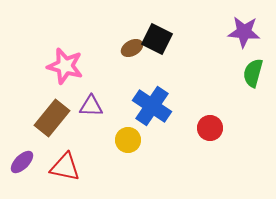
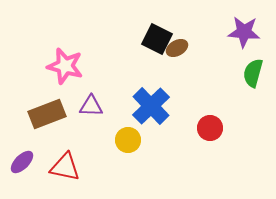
brown ellipse: moved 45 px right
blue cross: moved 1 px left; rotated 12 degrees clockwise
brown rectangle: moved 5 px left, 4 px up; rotated 30 degrees clockwise
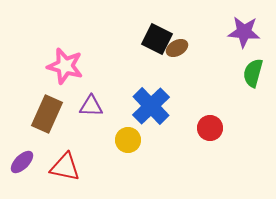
brown rectangle: rotated 45 degrees counterclockwise
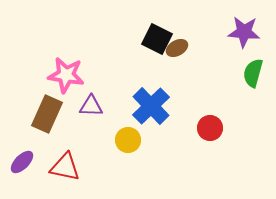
pink star: moved 1 px right, 9 px down; rotated 6 degrees counterclockwise
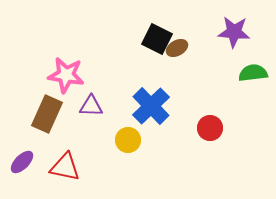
purple star: moved 10 px left
green semicircle: rotated 68 degrees clockwise
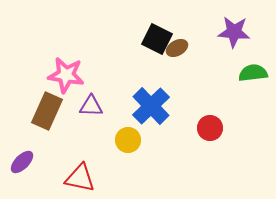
brown rectangle: moved 3 px up
red triangle: moved 15 px right, 11 px down
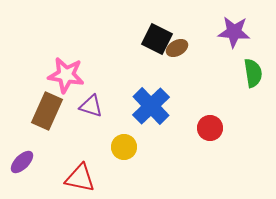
green semicircle: rotated 88 degrees clockwise
purple triangle: rotated 15 degrees clockwise
yellow circle: moved 4 px left, 7 px down
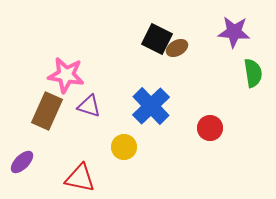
purple triangle: moved 2 px left
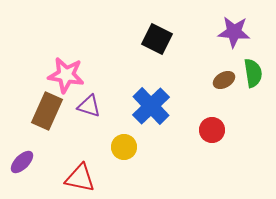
brown ellipse: moved 47 px right, 32 px down
red circle: moved 2 px right, 2 px down
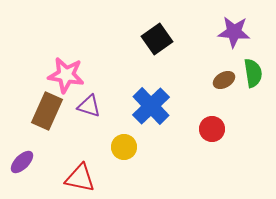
black square: rotated 28 degrees clockwise
red circle: moved 1 px up
